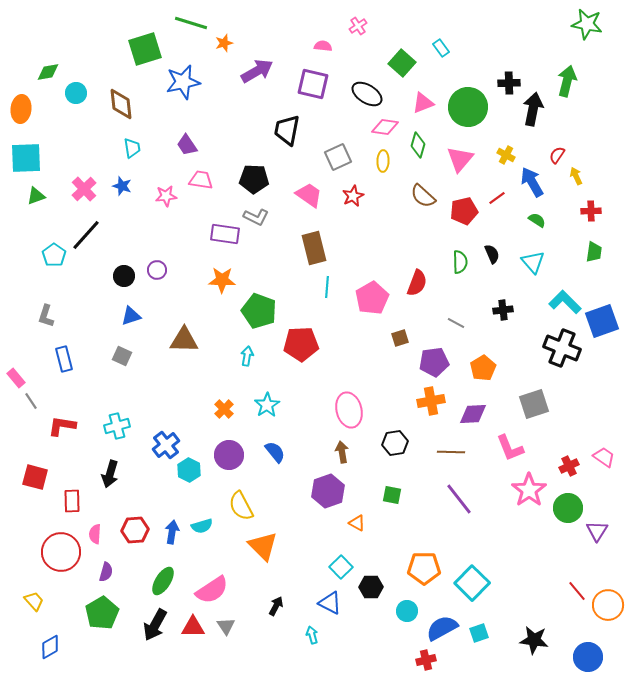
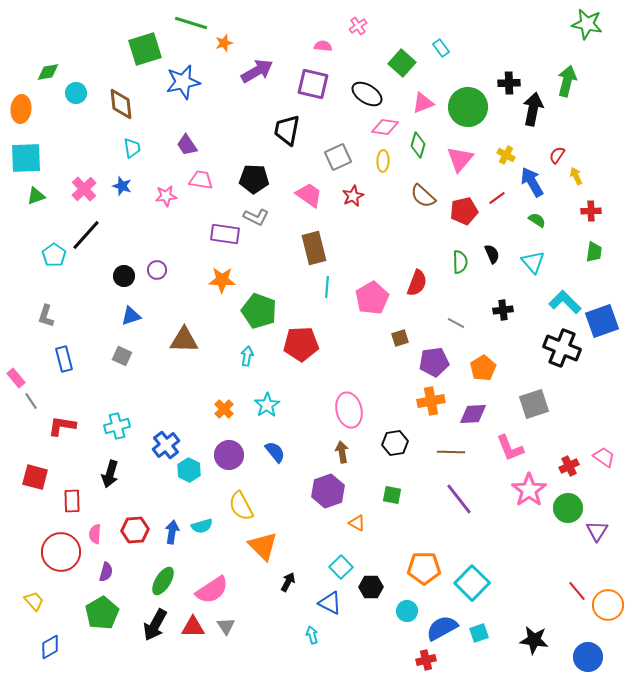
black arrow at (276, 606): moved 12 px right, 24 px up
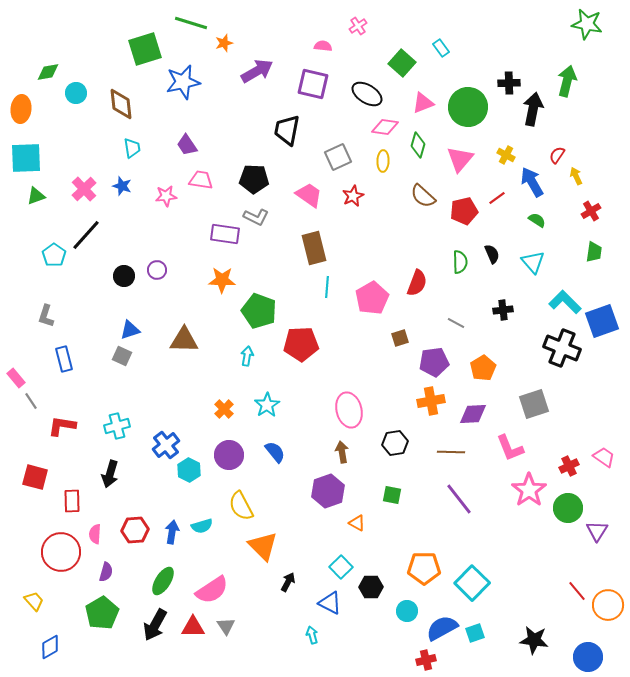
red cross at (591, 211): rotated 30 degrees counterclockwise
blue triangle at (131, 316): moved 1 px left, 14 px down
cyan square at (479, 633): moved 4 px left
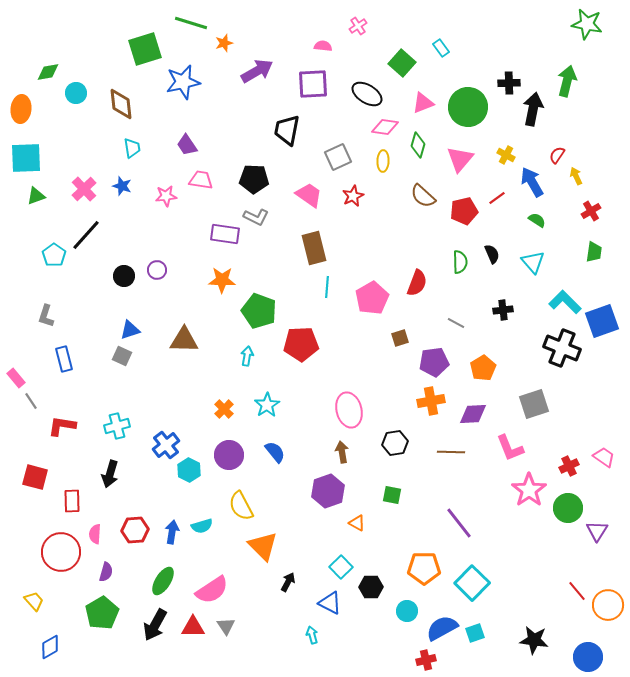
purple square at (313, 84): rotated 16 degrees counterclockwise
purple line at (459, 499): moved 24 px down
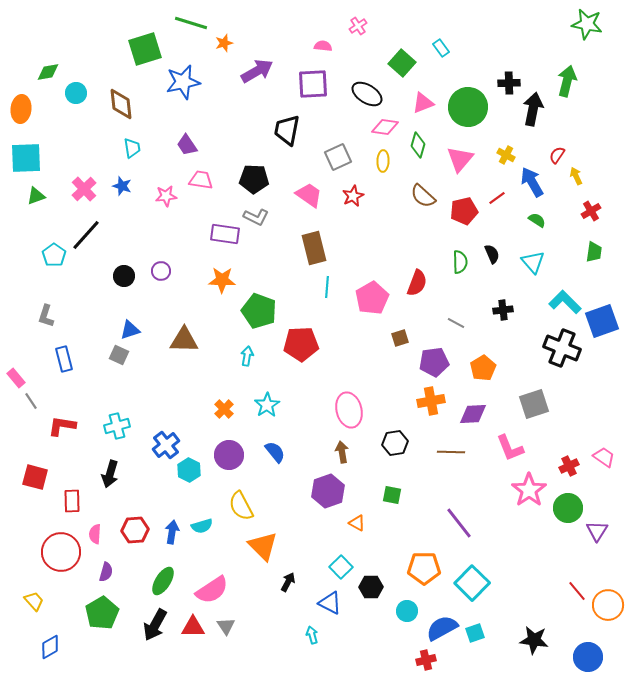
purple circle at (157, 270): moved 4 px right, 1 px down
gray square at (122, 356): moved 3 px left, 1 px up
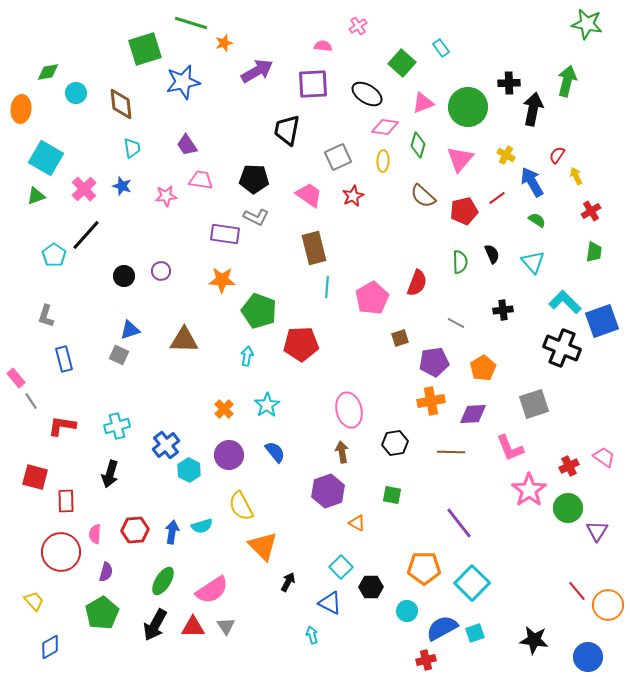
cyan square at (26, 158): moved 20 px right; rotated 32 degrees clockwise
red rectangle at (72, 501): moved 6 px left
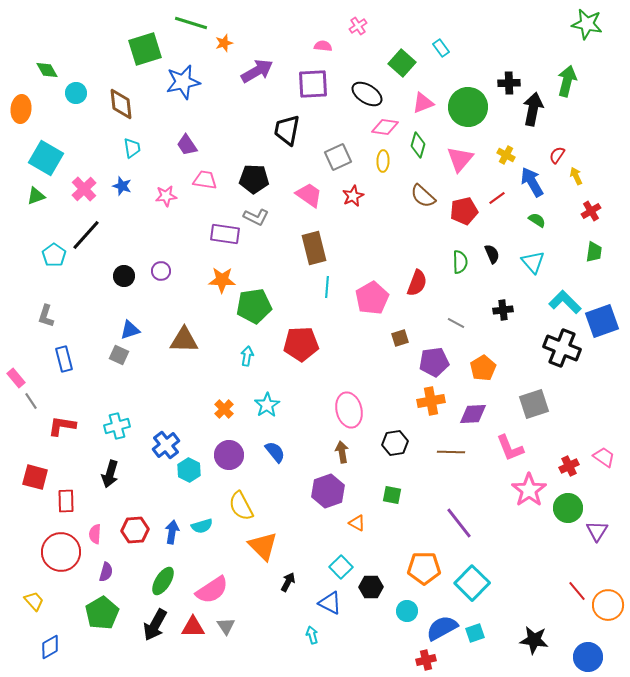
green diamond at (48, 72): moved 1 px left, 2 px up; rotated 70 degrees clockwise
pink trapezoid at (201, 180): moved 4 px right
green pentagon at (259, 311): moved 5 px left, 5 px up; rotated 28 degrees counterclockwise
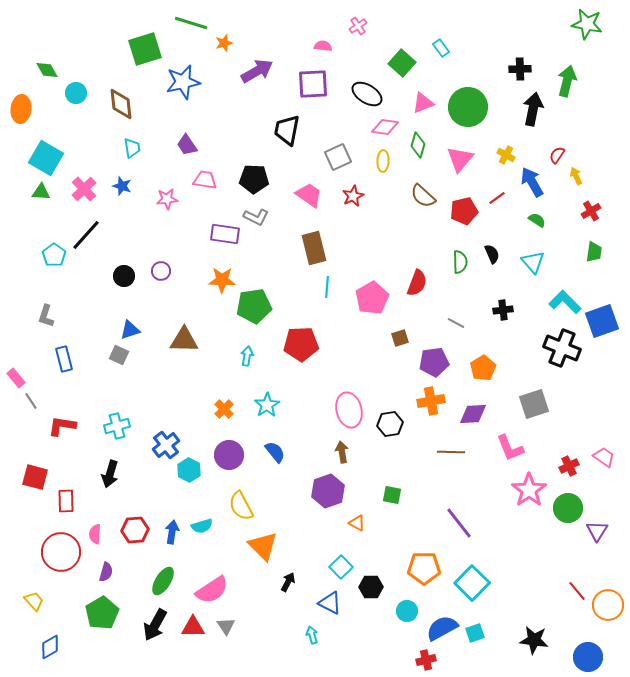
black cross at (509, 83): moved 11 px right, 14 px up
green triangle at (36, 196): moved 5 px right, 4 px up; rotated 24 degrees clockwise
pink star at (166, 196): moved 1 px right, 3 px down
black hexagon at (395, 443): moved 5 px left, 19 px up
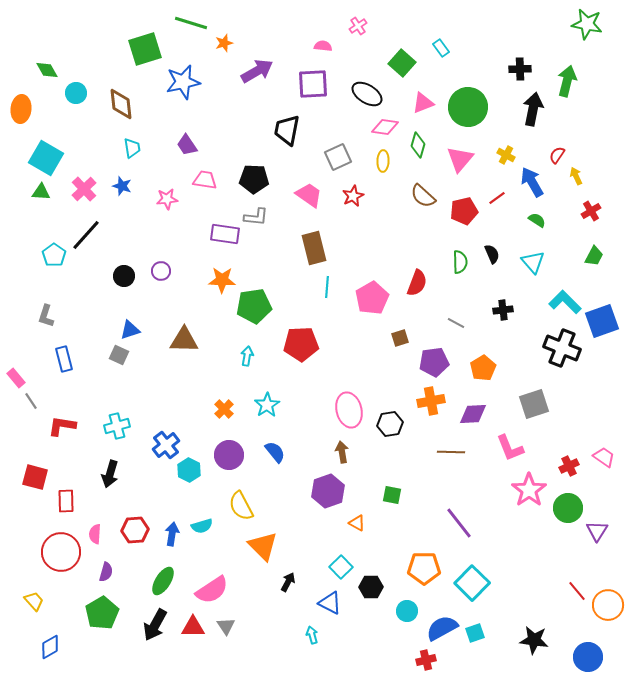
gray L-shape at (256, 217): rotated 20 degrees counterclockwise
green trapezoid at (594, 252): moved 4 px down; rotated 20 degrees clockwise
blue arrow at (172, 532): moved 2 px down
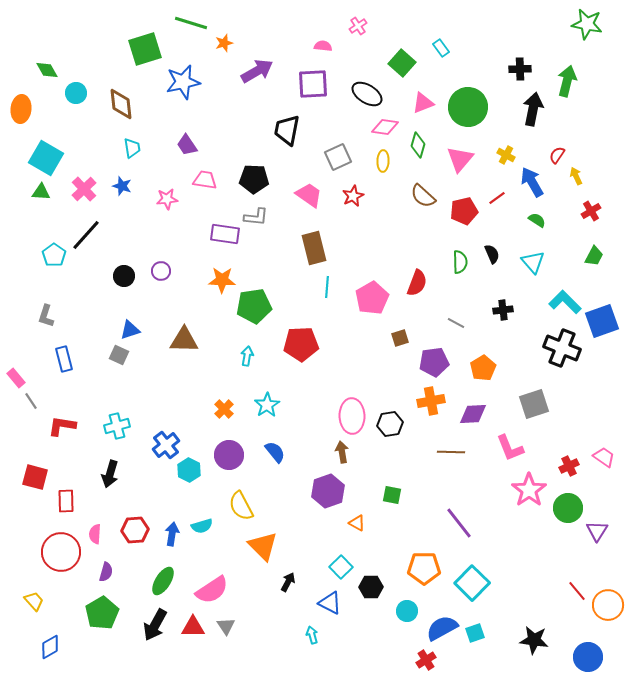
pink ellipse at (349, 410): moved 3 px right, 6 px down; rotated 12 degrees clockwise
red cross at (426, 660): rotated 18 degrees counterclockwise
